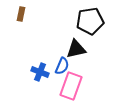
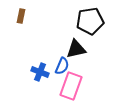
brown rectangle: moved 2 px down
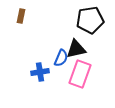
black pentagon: moved 1 px up
blue semicircle: moved 1 px left, 8 px up
blue cross: rotated 30 degrees counterclockwise
pink rectangle: moved 9 px right, 12 px up
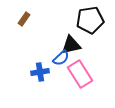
brown rectangle: moved 3 px right, 3 px down; rotated 24 degrees clockwise
black triangle: moved 5 px left, 4 px up
blue semicircle: rotated 24 degrees clockwise
pink rectangle: rotated 52 degrees counterclockwise
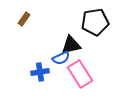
black pentagon: moved 5 px right, 2 px down
blue semicircle: rotated 18 degrees clockwise
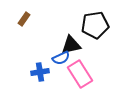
black pentagon: moved 3 px down
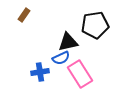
brown rectangle: moved 4 px up
black triangle: moved 3 px left, 3 px up
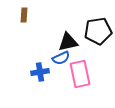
brown rectangle: rotated 32 degrees counterclockwise
black pentagon: moved 3 px right, 6 px down
pink rectangle: rotated 20 degrees clockwise
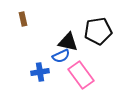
brown rectangle: moved 1 px left, 4 px down; rotated 16 degrees counterclockwise
black triangle: rotated 25 degrees clockwise
blue semicircle: moved 2 px up
pink rectangle: moved 1 px right, 1 px down; rotated 24 degrees counterclockwise
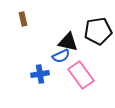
blue cross: moved 2 px down
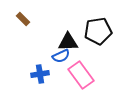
brown rectangle: rotated 32 degrees counterclockwise
black triangle: rotated 15 degrees counterclockwise
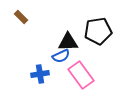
brown rectangle: moved 2 px left, 2 px up
